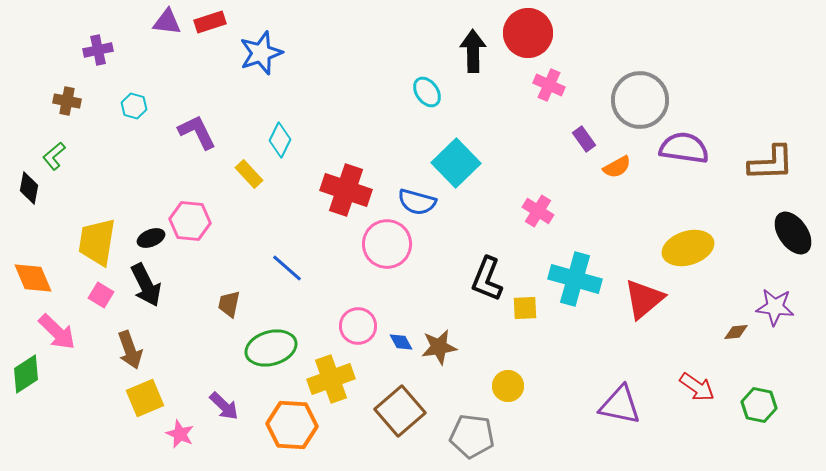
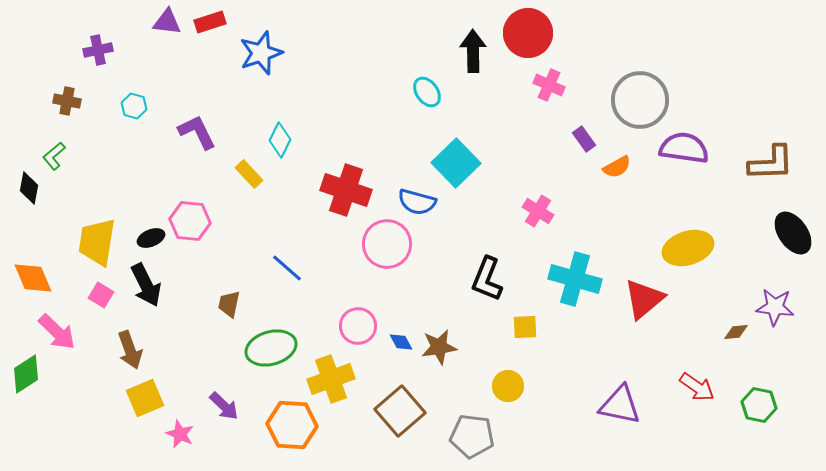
yellow square at (525, 308): moved 19 px down
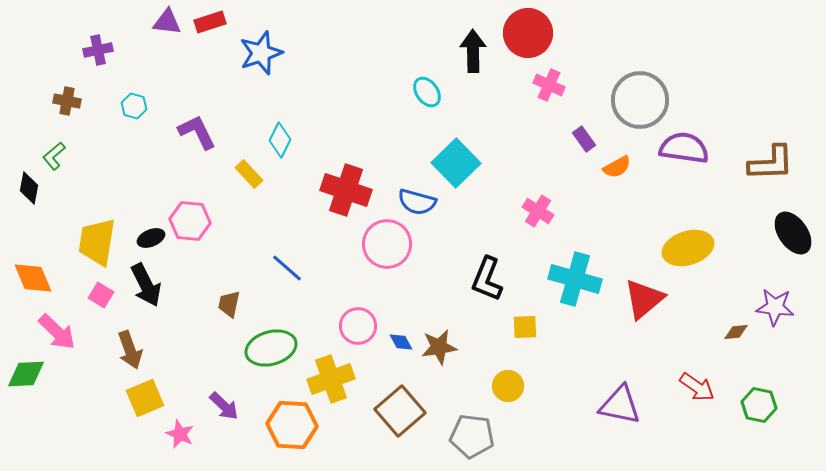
green diamond at (26, 374): rotated 30 degrees clockwise
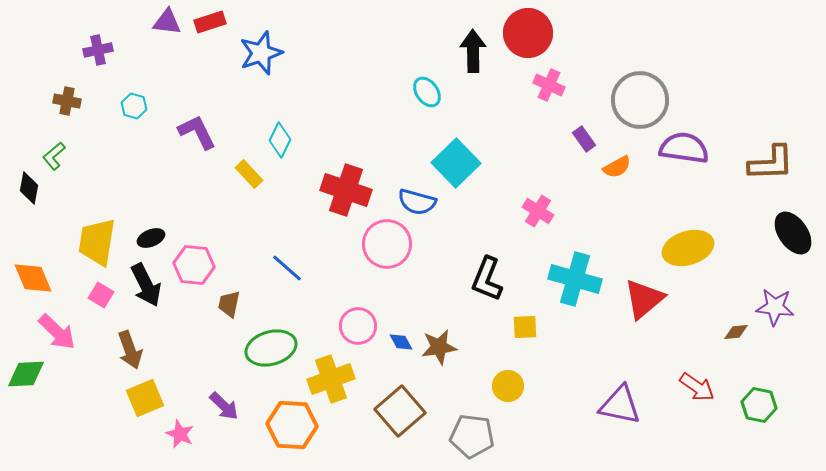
pink hexagon at (190, 221): moved 4 px right, 44 px down
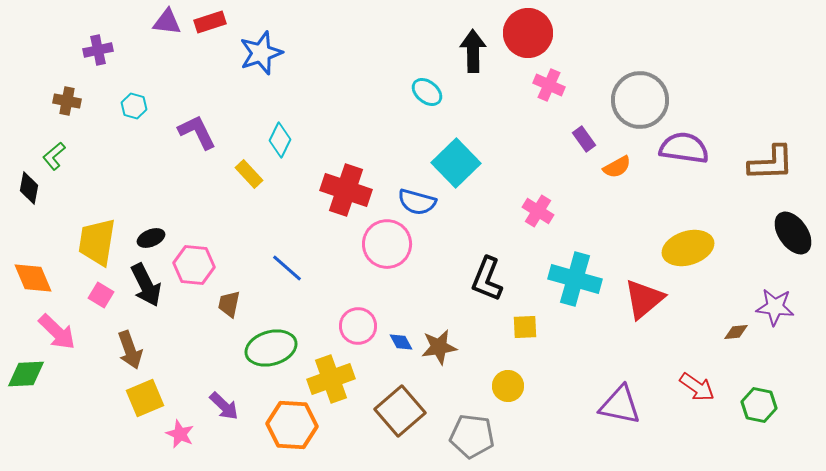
cyan ellipse at (427, 92): rotated 16 degrees counterclockwise
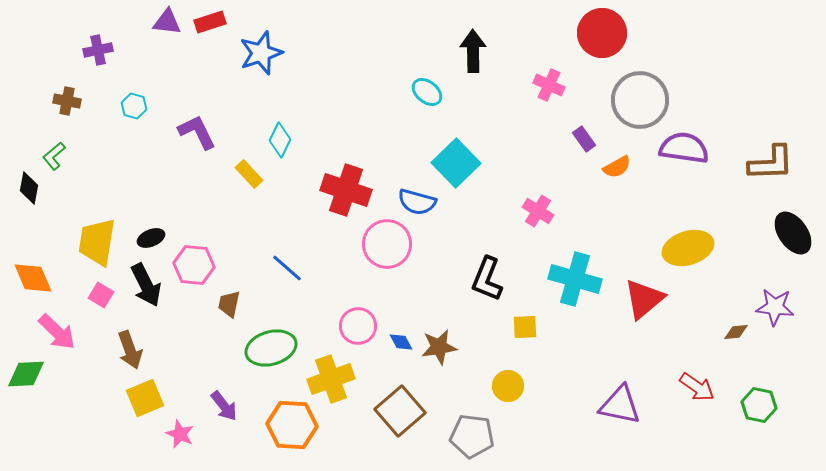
red circle at (528, 33): moved 74 px right
purple arrow at (224, 406): rotated 8 degrees clockwise
